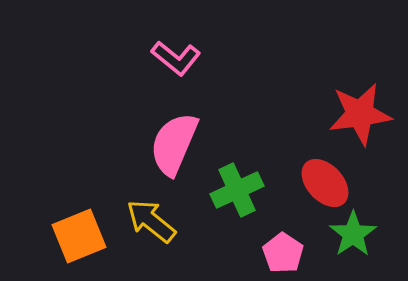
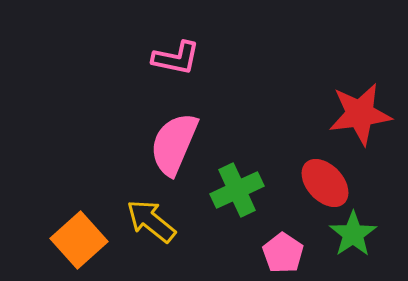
pink L-shape: rotated 27 degrees counterclockwise
orange square: moved 4 px down; rotated 20 degrees counterclockwise
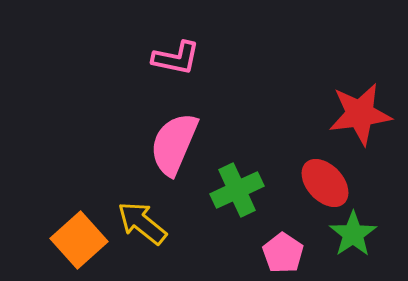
yellow arrow: moved 9 px left, 2 px down
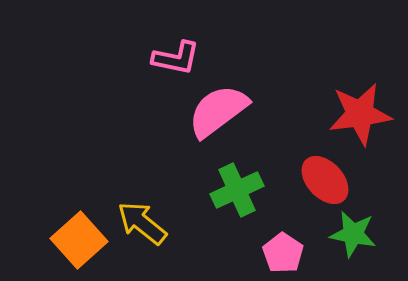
pink semicircle: moved 44 px right, 33 px up; rotated 30 degrees clockwise
red ellipse: moved 3 px up
green star: rotated 27 degrees counterclockwise
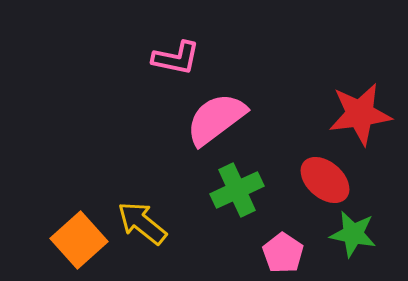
pink semicircle: moved 2 px left, 8 px down
red ellipse: rotated 6 degrees counterclockwise
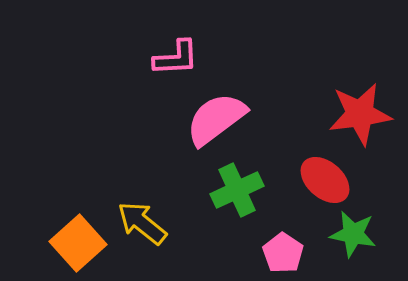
pink L-shape: rotated 15 degrees counterclockwise
orange square: moved 1 px left, 3 px down
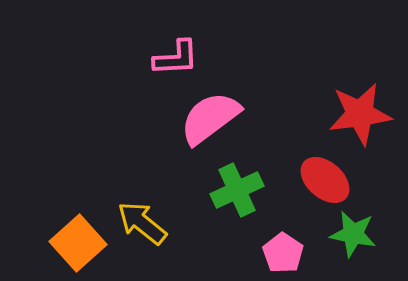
pink semicircle: moved 6 px left, 1 px up
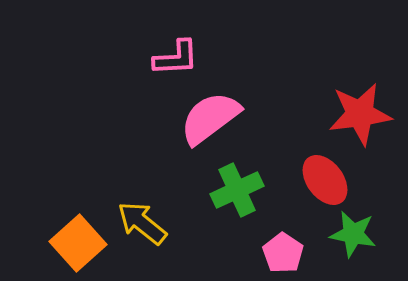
red ellipse: rotated 12 degrees clockwise
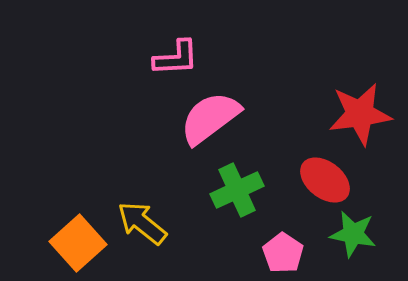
red ellipse: rotated 15 degrees counterclockwise
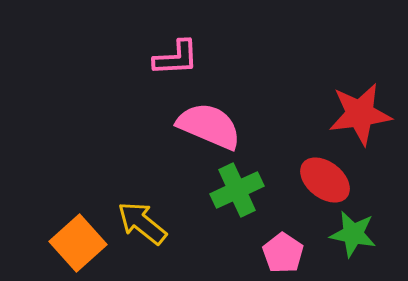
pink semicircle: moved 1 px left, 8 px down; rotated 60 degrees clockwise
